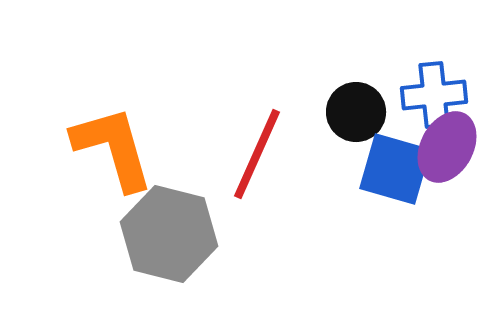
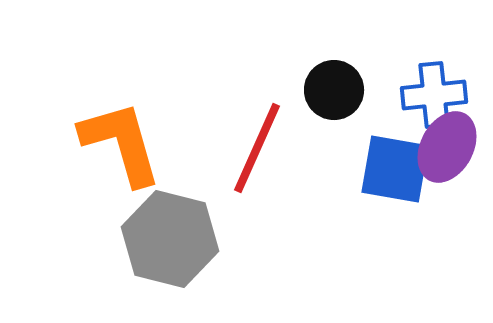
black circle: moved 22 px left, 22 px up
orange L-shape: moved 8 px right, 5 px up
red line: moved 6 px up
blue square: rotated 6 degrees counterclockwise
gray hexagon: moved 1 px right, 5 px down
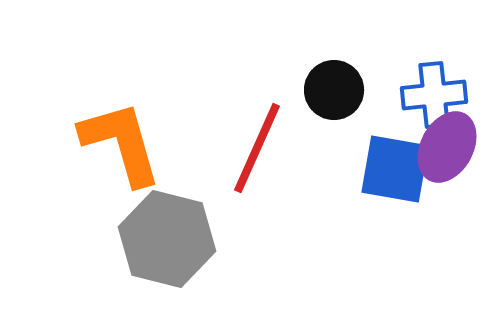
gray hexagon: moved 3 px left
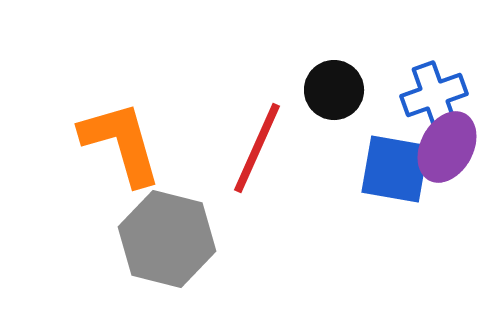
blue cross: rotated 14 degrees counterclockwise
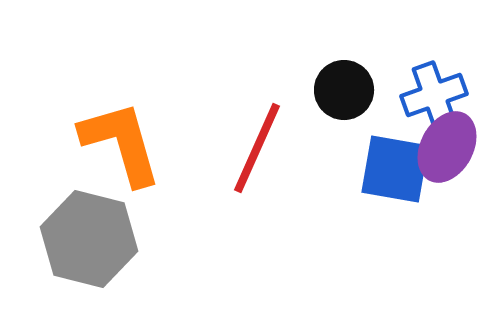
black circle: moved 10 px right
gray hexagon: moved 78 px left
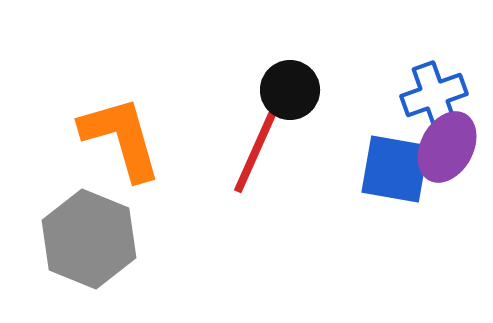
black circle: moved 54 px left
orange L-shape: moved 5 px up
gray hexagon: rotated 8 degrees clockwise
